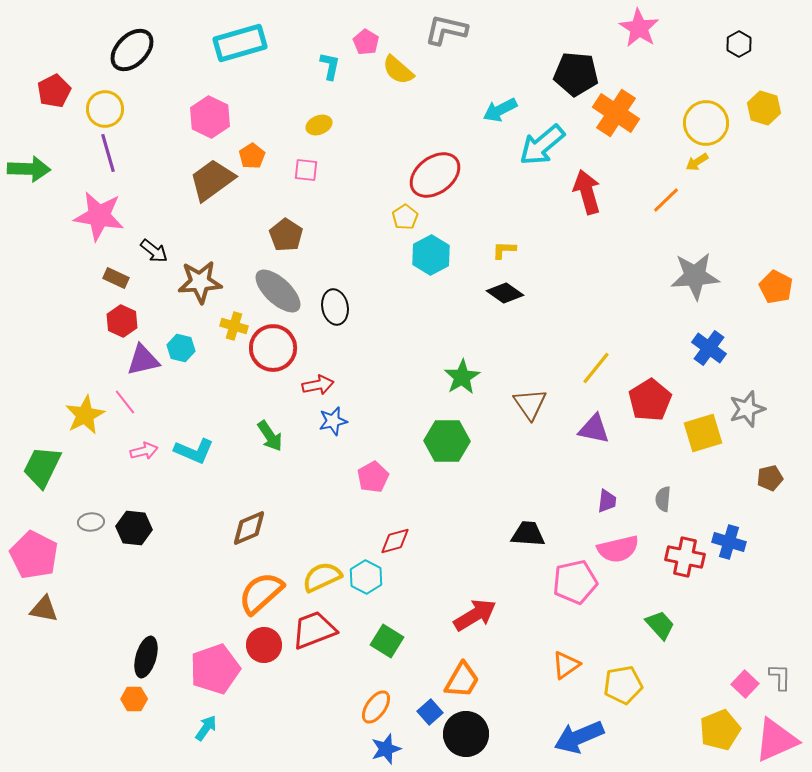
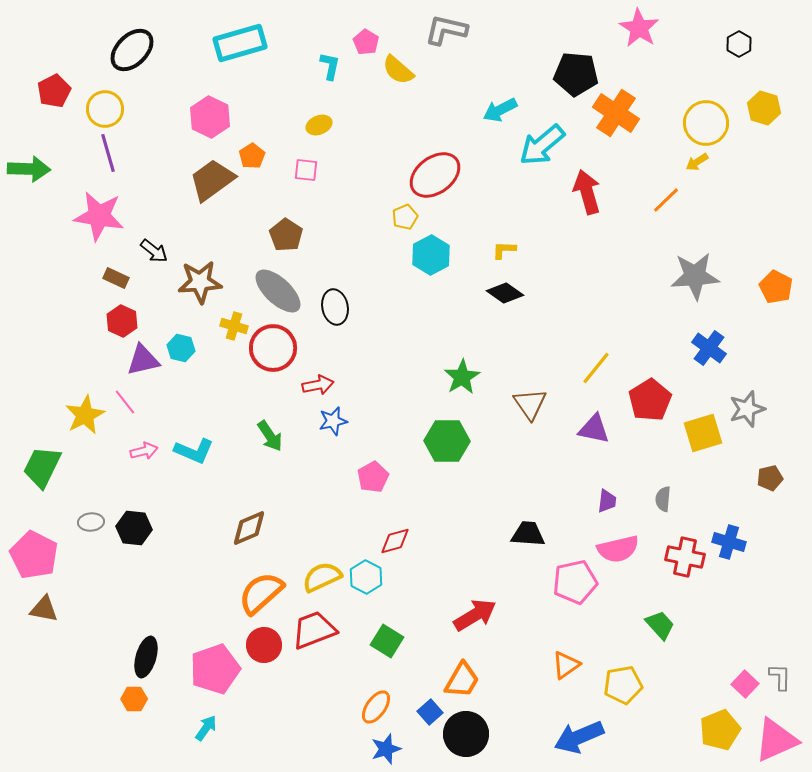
yellow pentagon at (405, 217): rotated 10 degrees clockwise
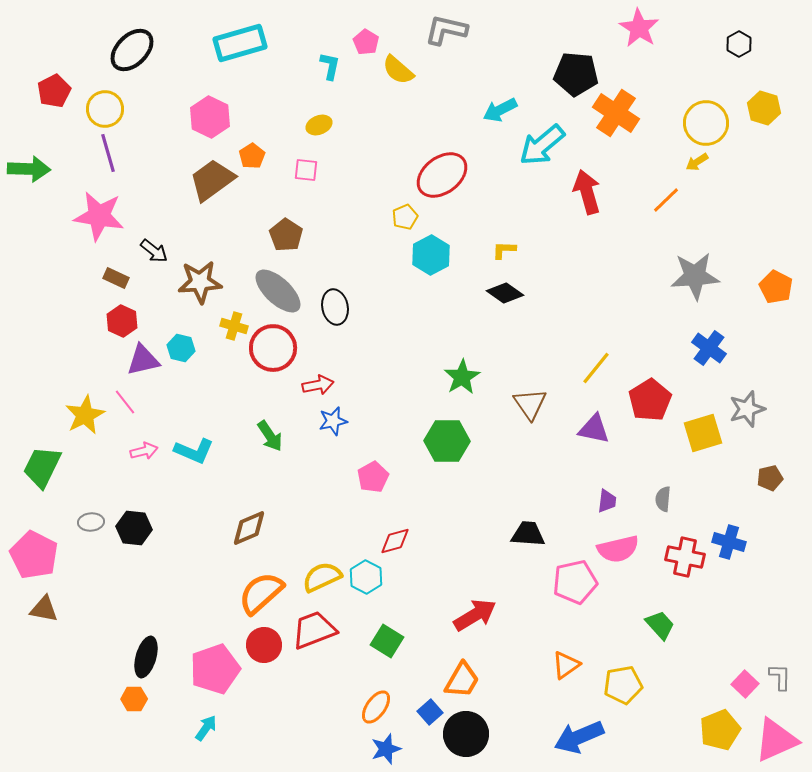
red ellipse at (435, 175): moved 7 px right
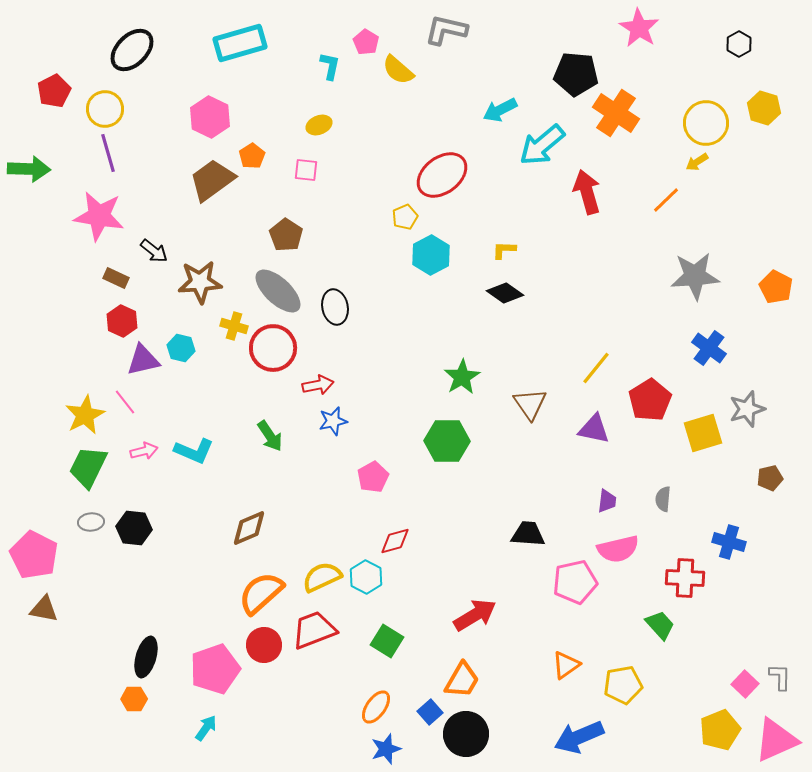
green trapezoid at (42, 467): moved 46 px right
red cross at (685, 557): moved 21 px down; rotated 9 degrees counterclockwise
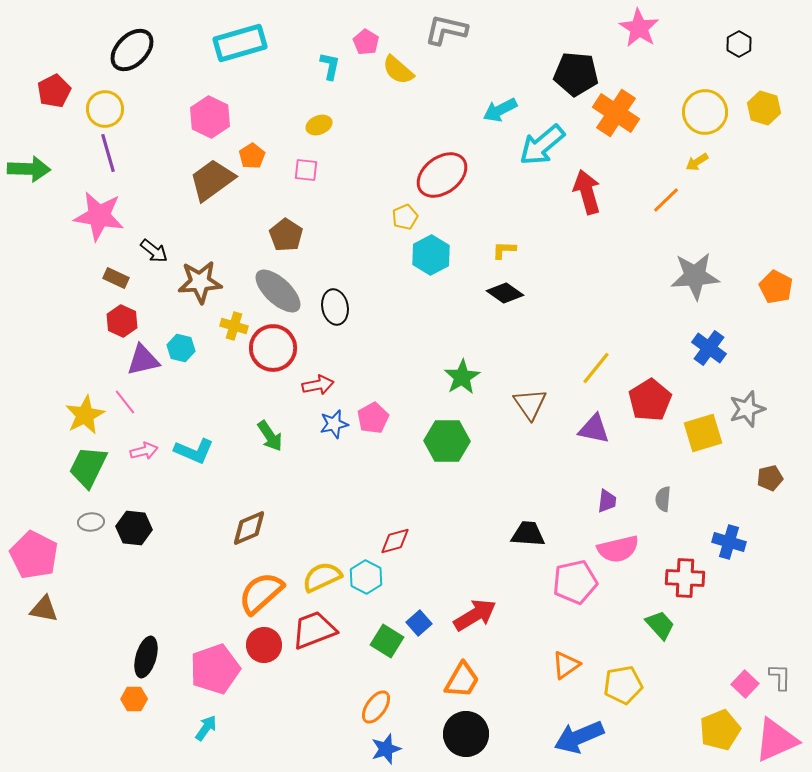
yellow circle at (706, 123): moved 1 px left, 11 px up
blue star at (333, 421): moved 1 px right, 3 px down
pink pentagon at (373, 477): moved 59 px up
blue square at (430, 712): moved 11 px left, 89 px up
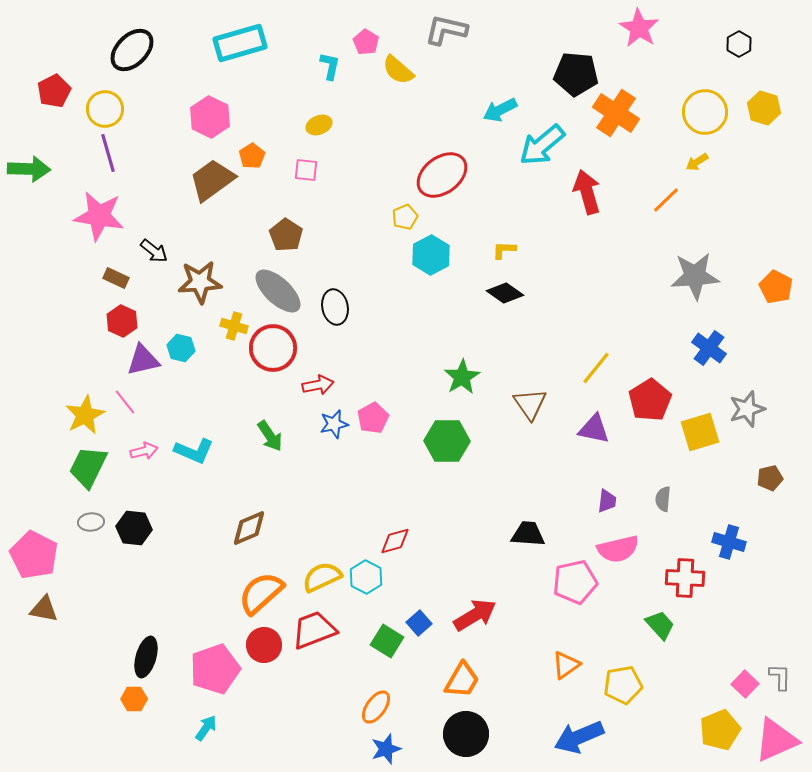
yellow square at (703, 433): moved 3 px left, 1 px up
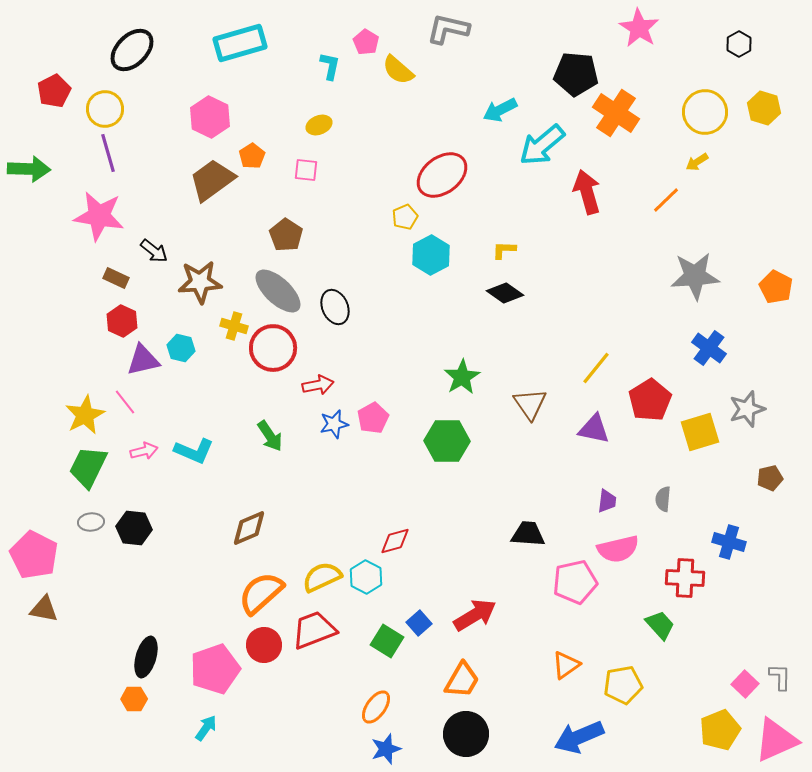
gray L-shape at (446, 30): moved 2 px right, 1 px up
black ellipse at (335, 307): rotated 12 degrees counterclockwise
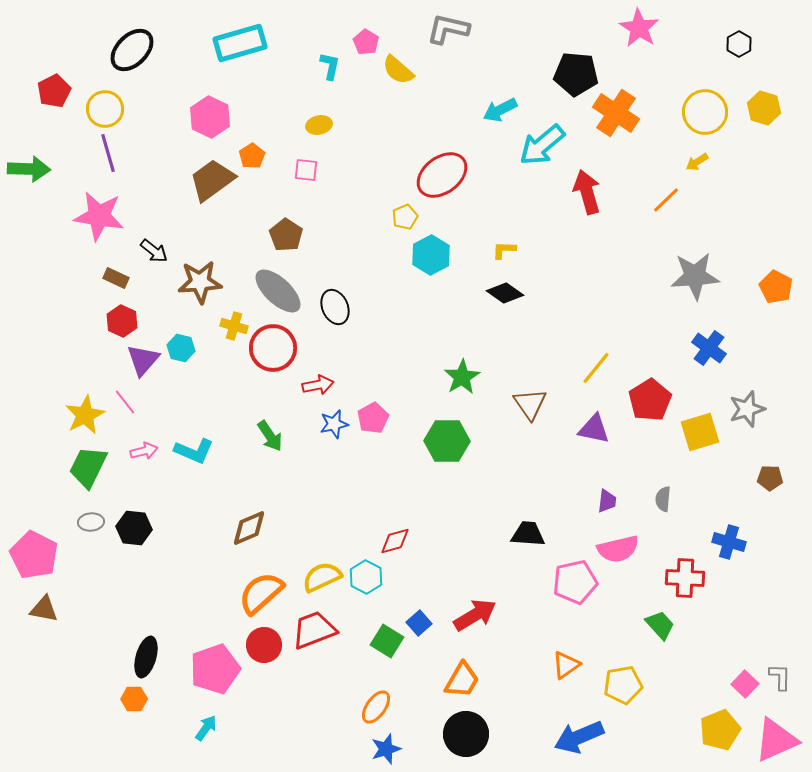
yellow ellipse at (319, 125): rotated 10 degrees clockwise
purple triangle at (143, 360): rotated 36 degrees counterclockwise
brown pentagon at (770, 478): rotated 15 degrees clockwise
